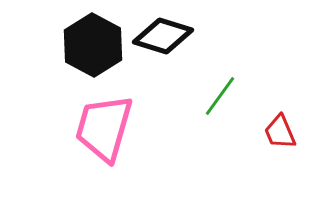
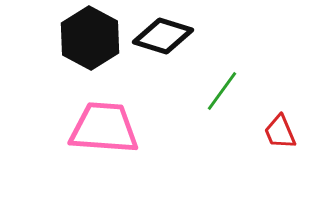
black hexagon: moved 3 px left, 7 px up
green line: moved 2 px right, 5 px up
pink trapezoid: rotated 78 degrees clockwise
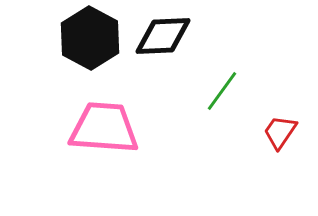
black diamond: rotated 20 degrees counterclockwise
red trapezoid: rotated 57 degrees clockwise
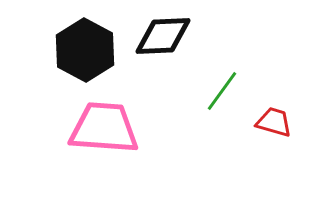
black hexagon: moved 5 px left, 12 px down
red trapezoid: moved 6 px left, 10 px up; rotated 72 degrees clockwise
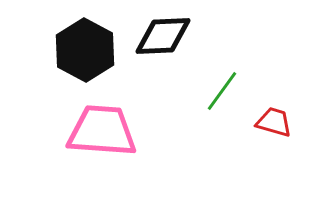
pink trapezoid: moved 2 px left, 3 px down
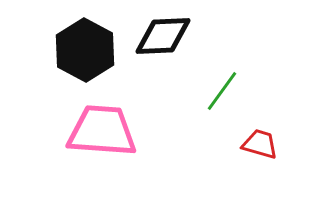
red trapezoid: moved 14 px left, 22 px down
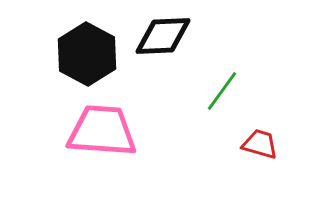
black hexagon: moved 2 px right, 4 px down
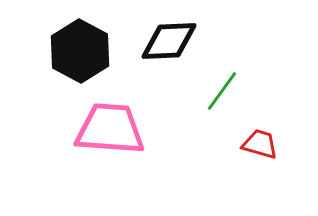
black diamond: moved 6 px right, 5 px down
black hexagon: moved 7 px left, 3 px up
pink trapezoid: moved 8 px right, 2 px up
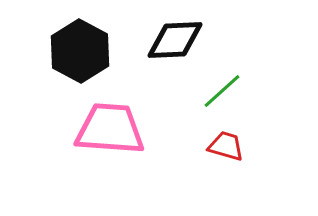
black diamond: moved 6 px right, 1 px up
green line: rotated 12 degrees clockwise
red trapezoid: moved 34 px left, 2 px down
